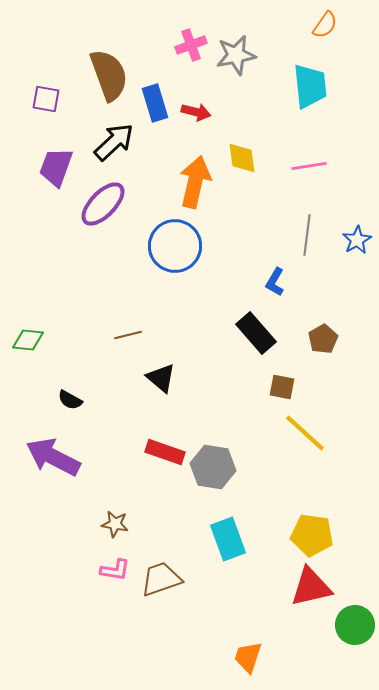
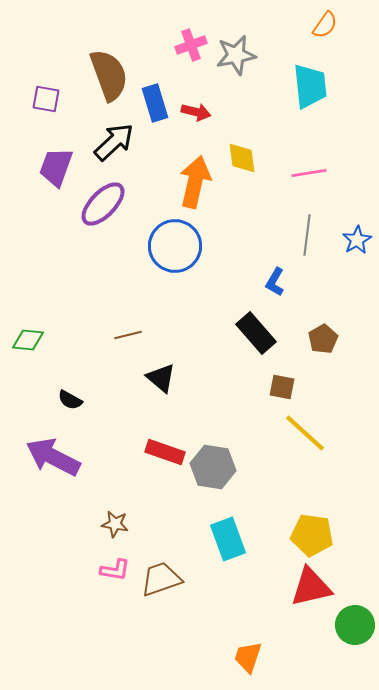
pink line: moved 7 px down
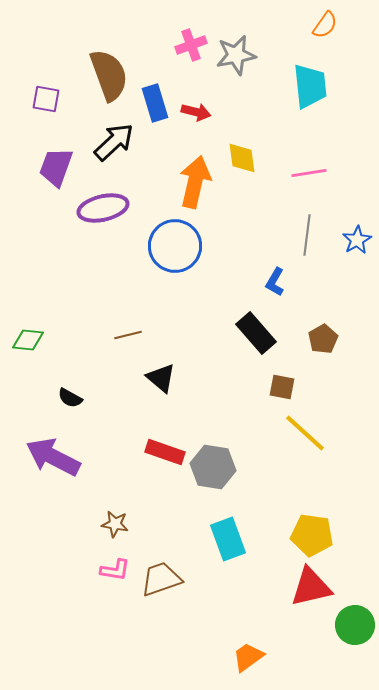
purple ellipse: moved 4 px down; rotated 33 degrees clockwise
black semicircle: moved 2 px up
orange trapezoid: rotated 36 degrees clockwise
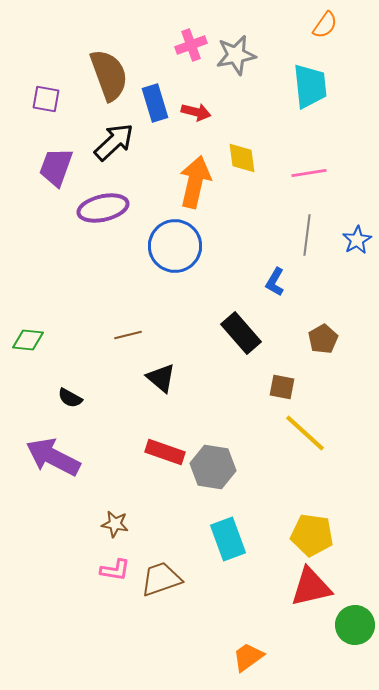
black rectangle: moved 15 px left
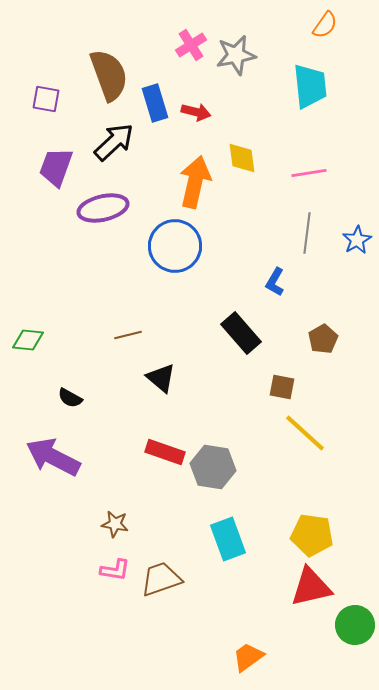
pink cross: rotated 12 degrees counterclockwise
gray line: moved 2 px up
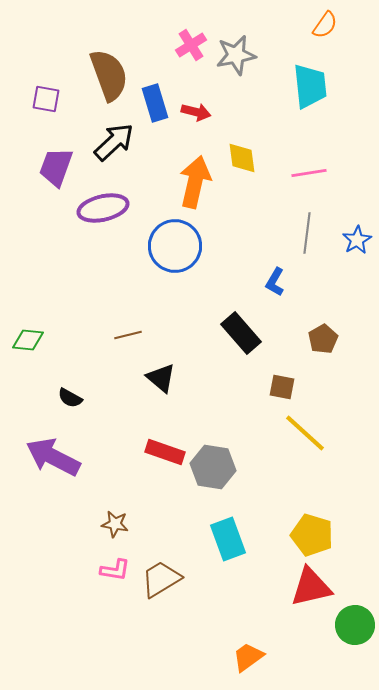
yellow pentagon: rotated 9 degrees clockwise
brown trapezoid: rotated 12 degrees counterclockwise
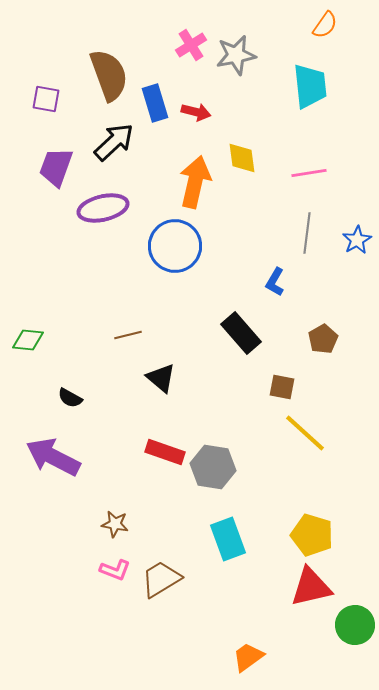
pink L-shape: rotated 12 degrees clockwise
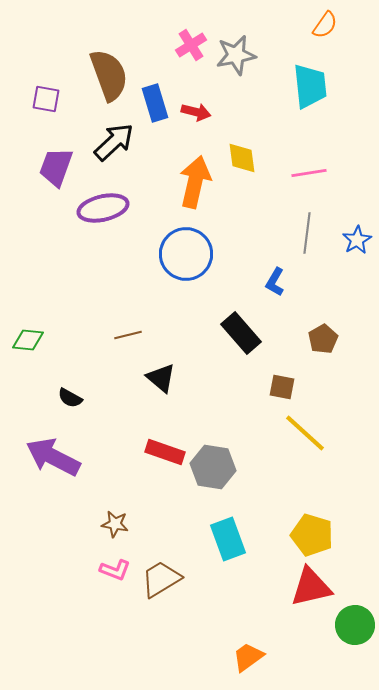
blue circle: moved 11 px right, 8 px down
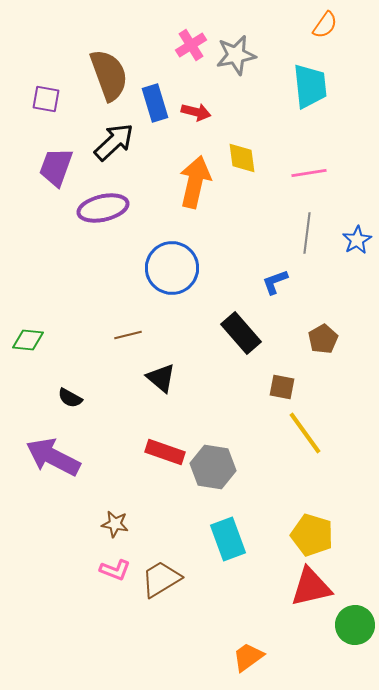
blue circle: moved 14 px left, 14 px down
blue L-shape: rotated 40 degrees clockwise
yellow line: rotated 12 degrees clockwise
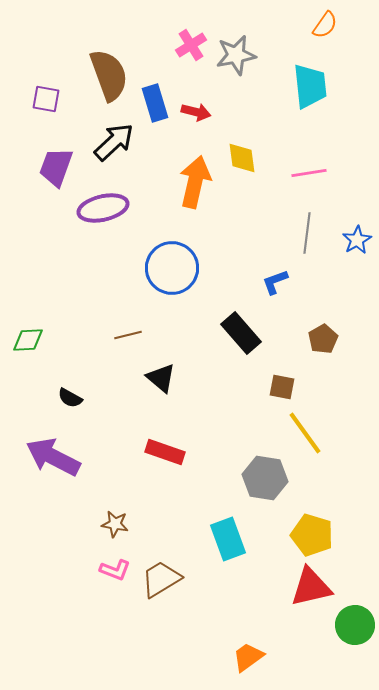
green diamond: rotated 8 degrees counterclockwise
gray hexagon: moved 52 px right, 11 px down
